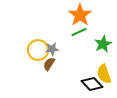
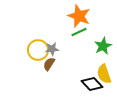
orange star: moved 1 px left, 1 px down; rotated 15 degrees counterclockwise
green star: moved 2 px down
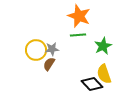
green line: moved 1 px left, 3 px down; rotated 21 degrees clockwise
yellow circle: moved 2 px left
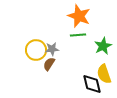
black diamond: rotated 30 degrees clockwise
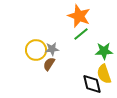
green line: moved 3 px right, 1 px up; rotated 35 degrees counterclockwise
green star: moved 1 px right, 5 px down; rotated 24 degrees clockwise
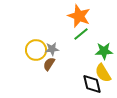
yellow semicircle: moved 1 px left, 1 px up; rotated 12 degrees counterclockwise
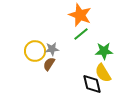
orange star: moved 1 px right, 1 px up
yellow circle: moved 1 px left, 1 px down
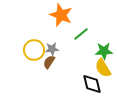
orange star: moved 19 px left
yellow circle: moved 1 px left, 1 px up
brown semicircle: moved 2 px up
yellow semicircle: moved 5 px up
